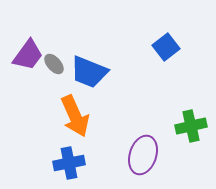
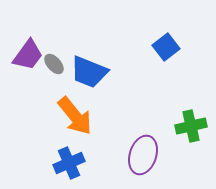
orange arrow: rotated 15 degrees counterclockwise
blue cross: rotated 12 degrees counterclockwise
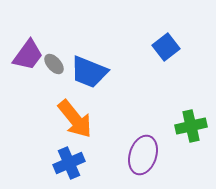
orange arrow: moved 3 px down
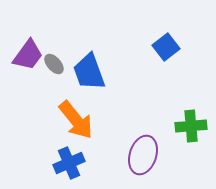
blue trapezoid: rotated 48 degrees clockwise
orange arrow: moved 1 px right, 1 px down
green cross: rotated 8 degrees clockwise
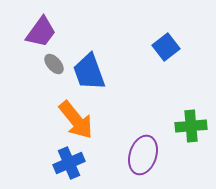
purple trapezoid: moved 13 px right, 23 px up
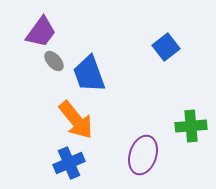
gray ellipse: moved 3 px up
blue trapezoid: moved 2 px down
